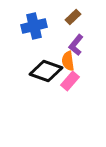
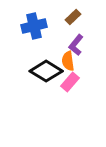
black diamond: rotated 12 degrees clockwise
pink rectangle: moved 1 px down
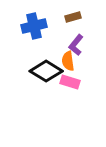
brown rectangle: rotated 28 degrees clockwise
pink rectangle: rotated 66 degrees clockwise
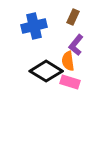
brown rectangle: rotated 49 degrees counterclockwise
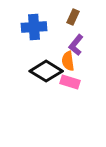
blue cross: moved 1 px down; rotated 10 degrees clockwise
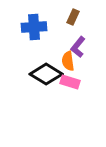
purple L-shape: moved 2 px right, 2 px down
black diamond: moved 3 px down
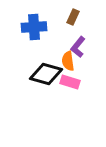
black diamond: rotated 16 degrees counterclockwise
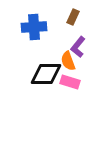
orange semicircle: rotated 12 degrees counterclockwise
black diamond: rotated 16 degrees counterclockwise
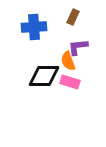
purple L-shape: rotated 45 degrees clockwise
black diamond: moved 2 px left, 2 px down
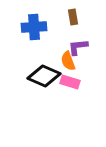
brown rectangle: rotated 35 degrees counterclockwise
black diamond: rotated 24 degrees clockwise
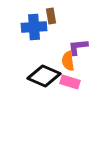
brown rectangle: moved 22 px left, 1 px up
orange semicircle: rotated 12 degrees clockwise
